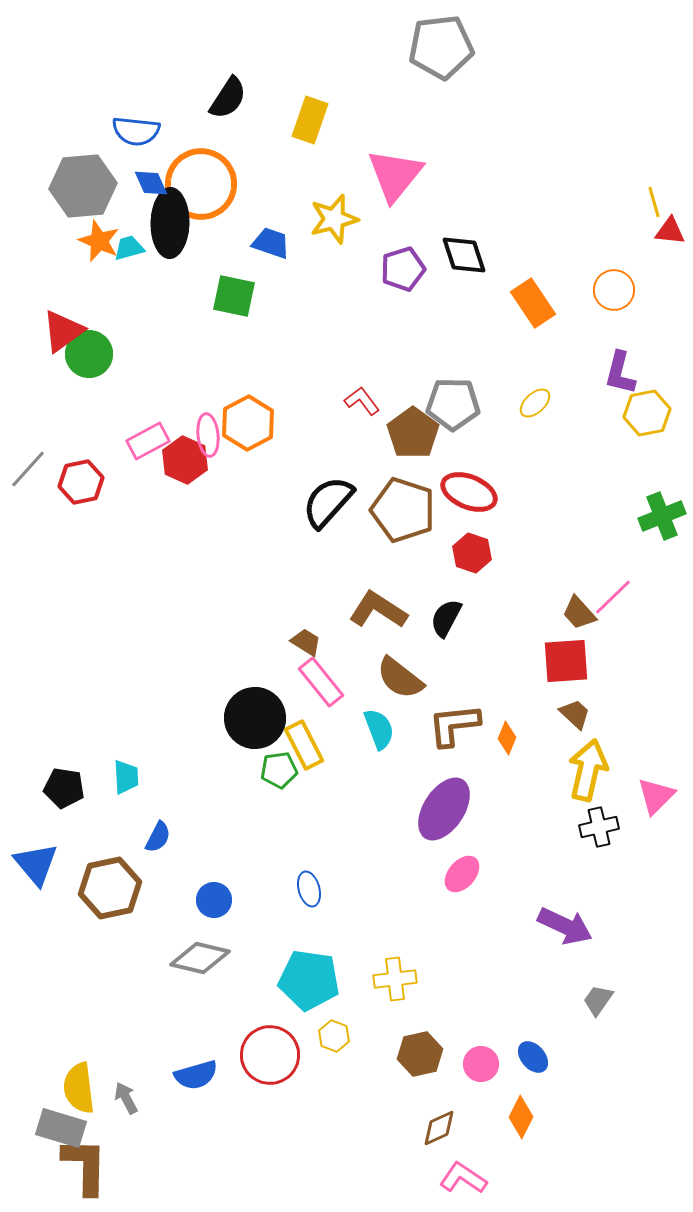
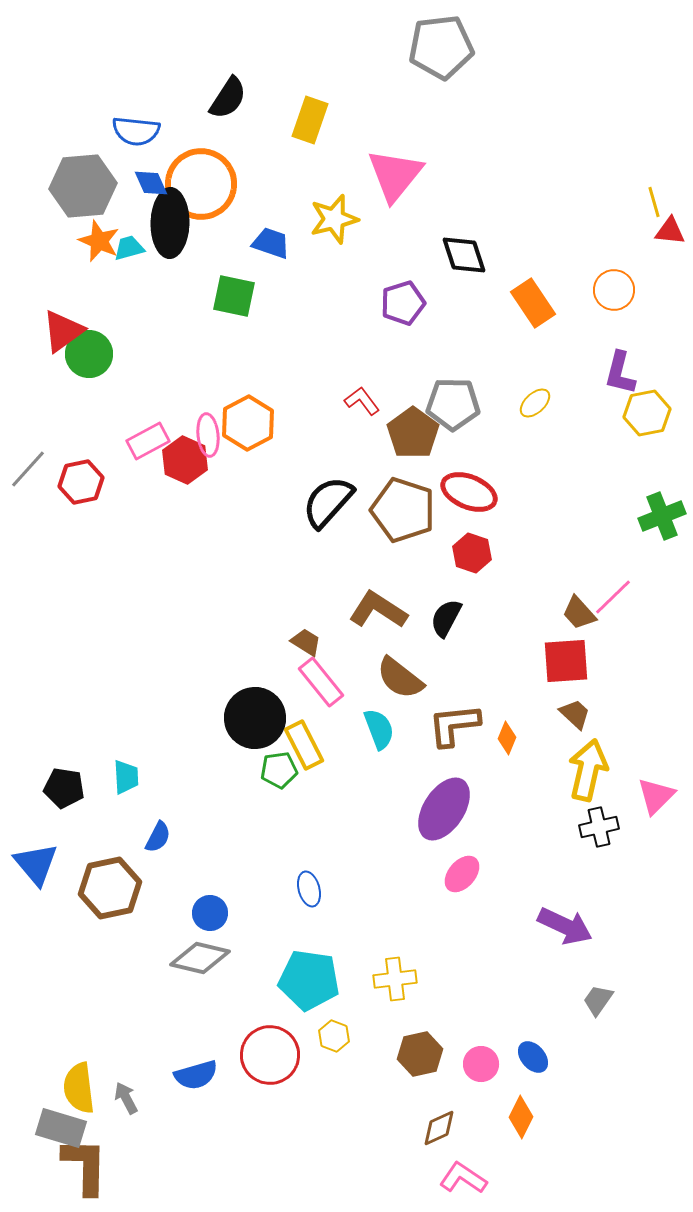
purple pentagon at (403, 269): moved 34 px down
blue circle at (214, 900): moved 4 px left, 13 px down
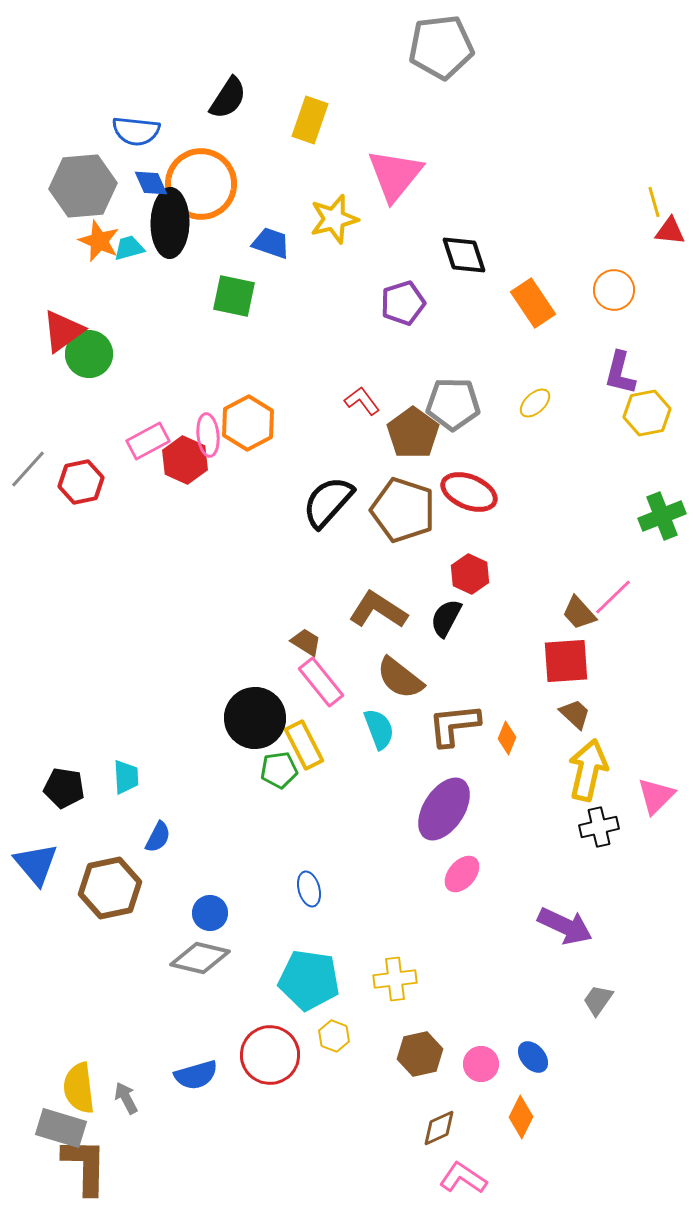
red hexagon at (472, 553): moved 2 px left, 21 px down; rotated 6 degrees clockwise
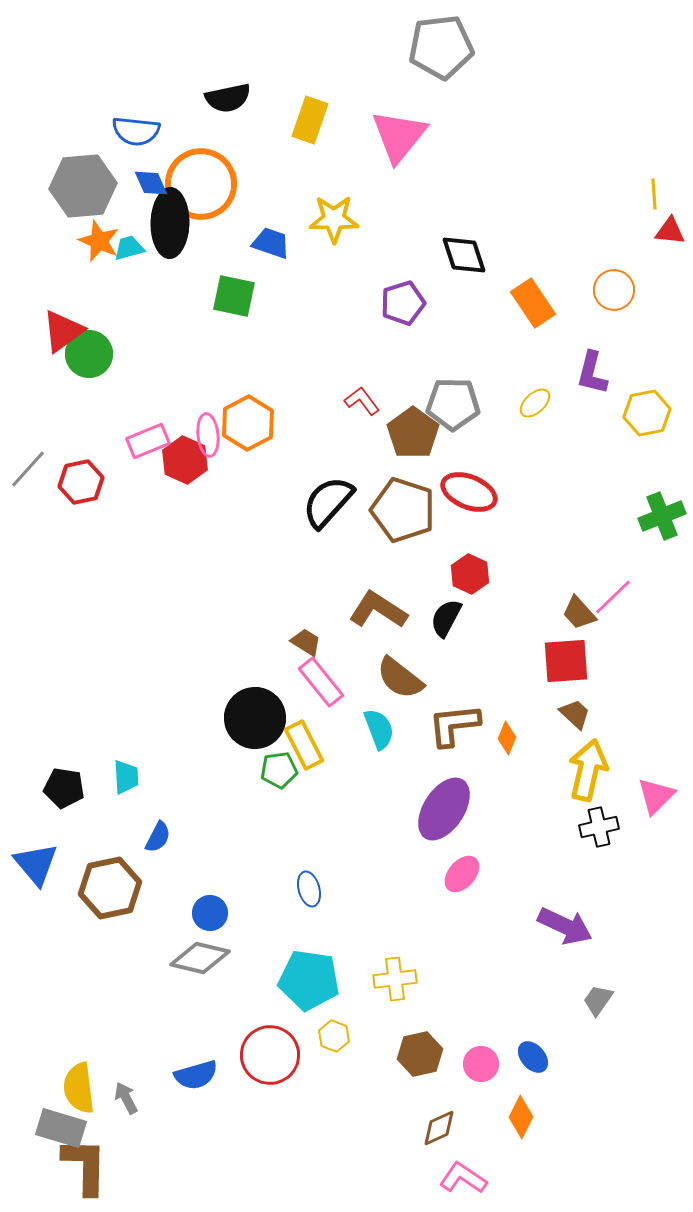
black semicircle at (228, 98): rotated 45 degrees clockwise
pink triangle at (395, 175): moved 4 px right, 39 px up
yellow line at (654, 202): moved 8 px up; rotated 12 degrees clockwise
yellow star at (334, 219): rotated 15 degrees clockwise
purple L-shape at (620, 373): moved 28 px left
pink rectangle at (148, 441): rotated 6 degrees clockwise
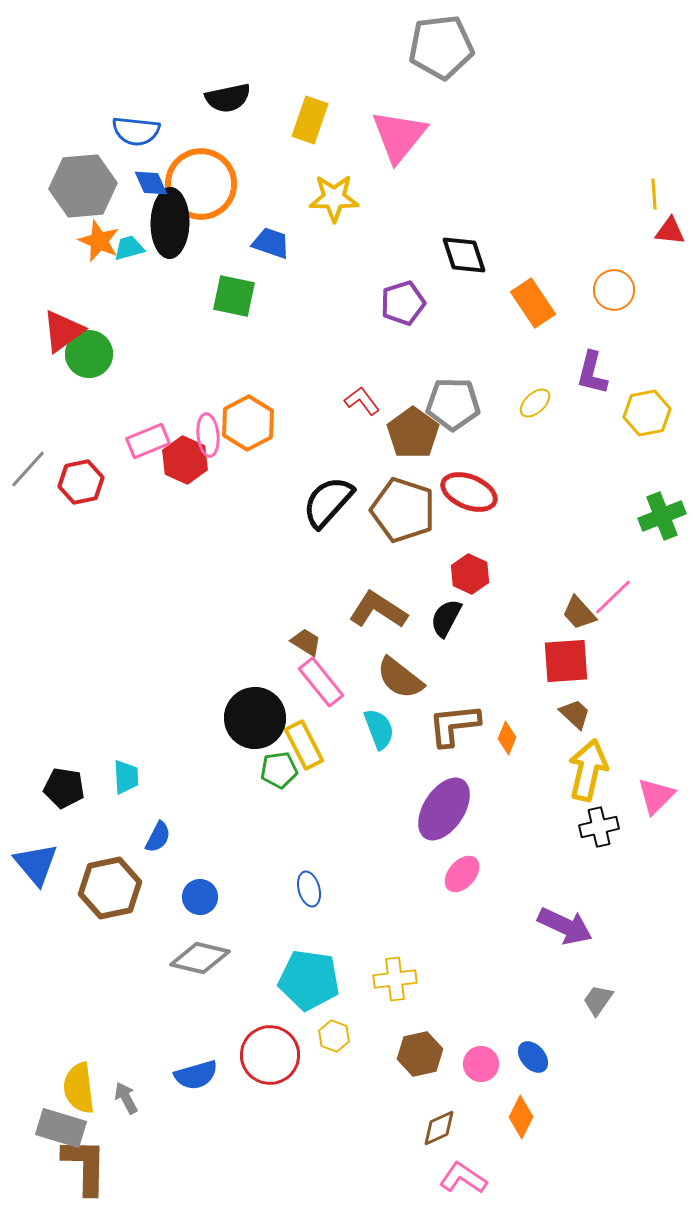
yellow star at (334, 219): moved 21 px up
blue circle at (210, 913): moved 10 px left, 16 px up
